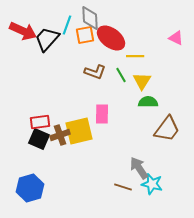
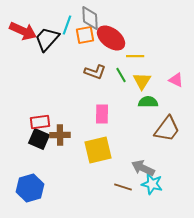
pink triangle: moved 42 px down
yellow square: moved 19 px right, 19 px down
brown cross: rotated 18 degrees clockwise
gray arrow: moved 4 px right; rotated 30 degrees counterclockwise
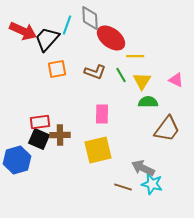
orange square: moved 28 px left, 34 px down
blue hexagon: moved 13 px left, 28 px up
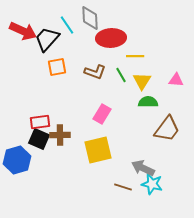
cyan line: rotated 54 degrees counterclockwise
red ellipse: rotated 40 degrees counterclockwise
orange square: moved 2 px up
pink triangle: rotated 21 degrees counterclockwise
pink rectangle: rotated 30 degrees clockwise
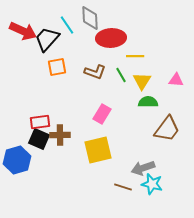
gray arrow: rotated 45 degrees counterclockwise
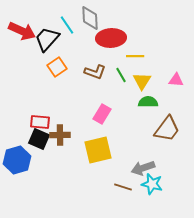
red arrow: moved 1 px left
orange square: rotated 24 degrees counterclockwise
red rectangle: rotated 12 degrees clockwise
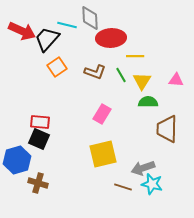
cyan line: rotated 42 degrees counterclockwise
brown trapezoid: rotated 144 degrees clockwise
brown cross: moved 22 px left, 48 px down; rotated 18 degrees clockwise
yellow square: moved 5 px right, 4 px down
